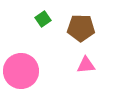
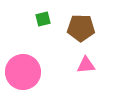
green square: rotated 21 degrees clockwise
pink circle: moved 2 px right, 1 px down
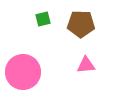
brown pentagon: moved 4 px up
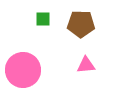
green square: rotated 14 degrees clockwise
pink circle: moved 2 px up
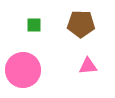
green square: moved 9 px left, 6 px down
pink triangle: moved 2 px right, 1 px down
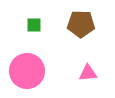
pink triangle: moved 7 px down
pink circle: moved 4 px right, 1 px down
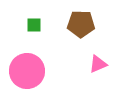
pink triangle: moved 10 px right, 9 px up; rotated 18 degrees counterclockwise
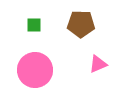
pink circle: moved 8 px right, 1 px up
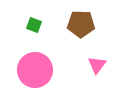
green square: rotated 21 degrees clockwise
pink triangle: moved 1 px left, 1 px down; rotated 30 degrees counterclockwise
